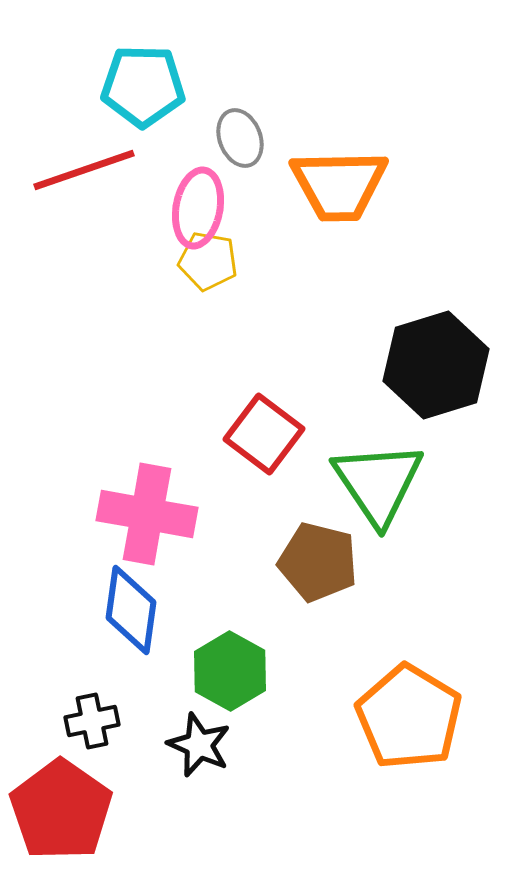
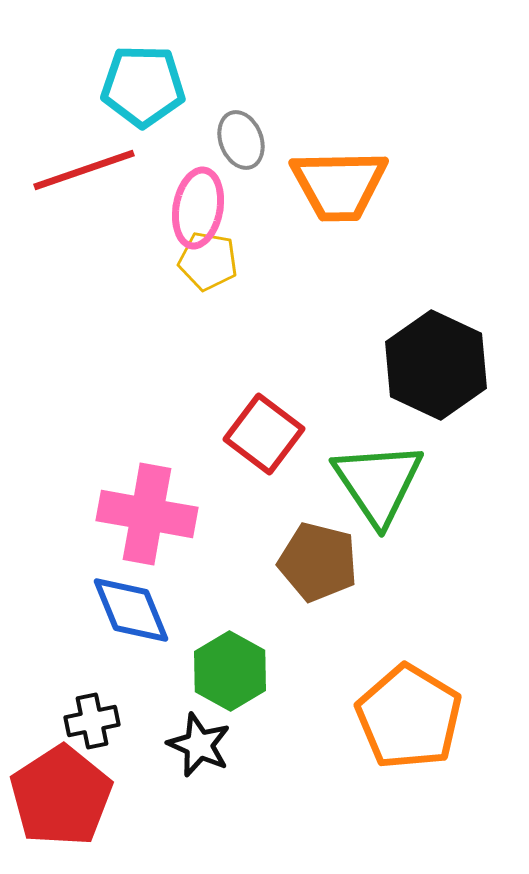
gray ellipse: moved 1 px right, 2 px down
black hexagon: rotated 18 degrees counterclockwise
blue diamond: rotated 30 degrees counterclockwise
red pentagon: moved 14 px up; rotated 4 degrees clockwise
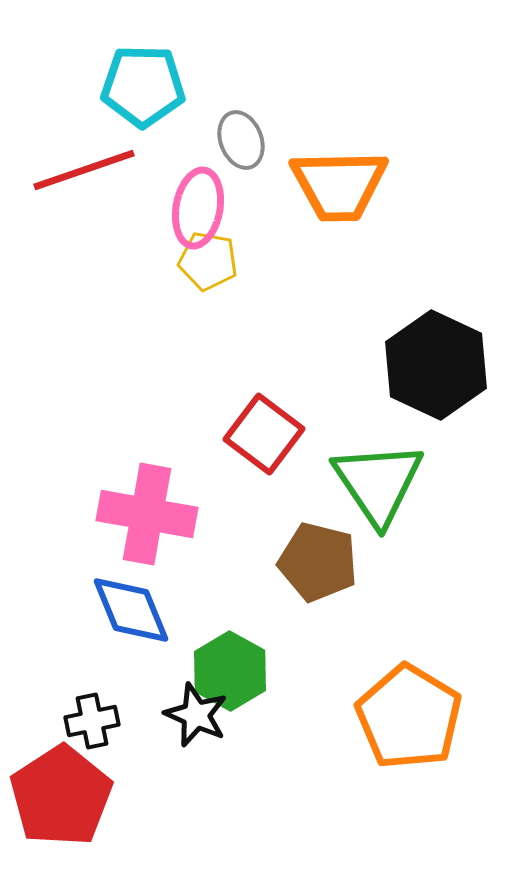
black star: moved 3 px left, 30 px up
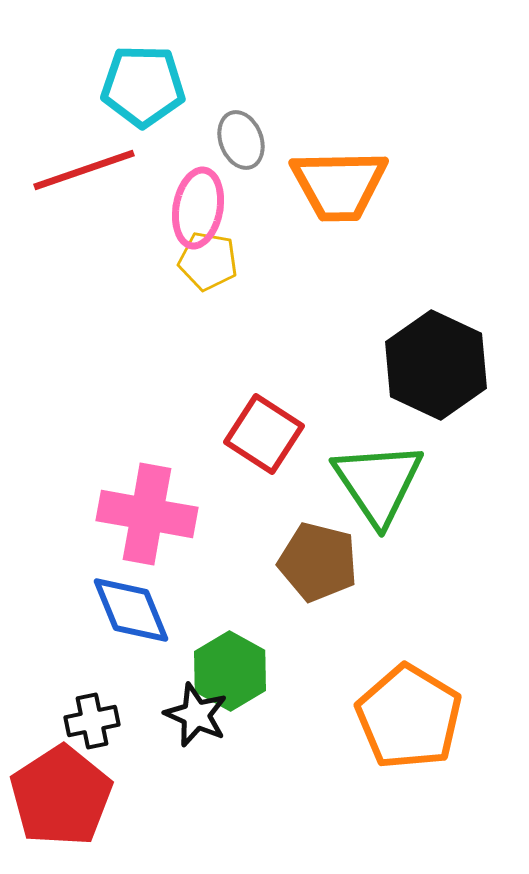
red square: rotated 4 degrees counterclockwise
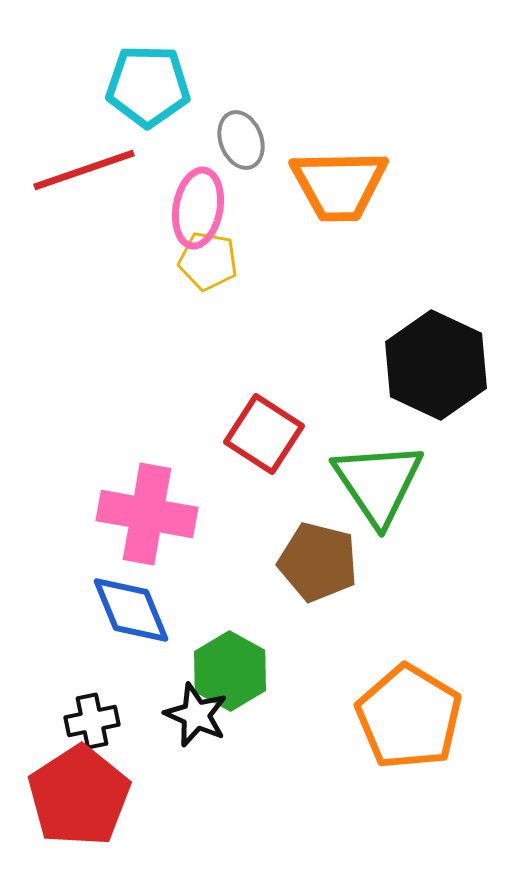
cyan pentagon: moved 5 px right
red pentagon: moved 18 px right
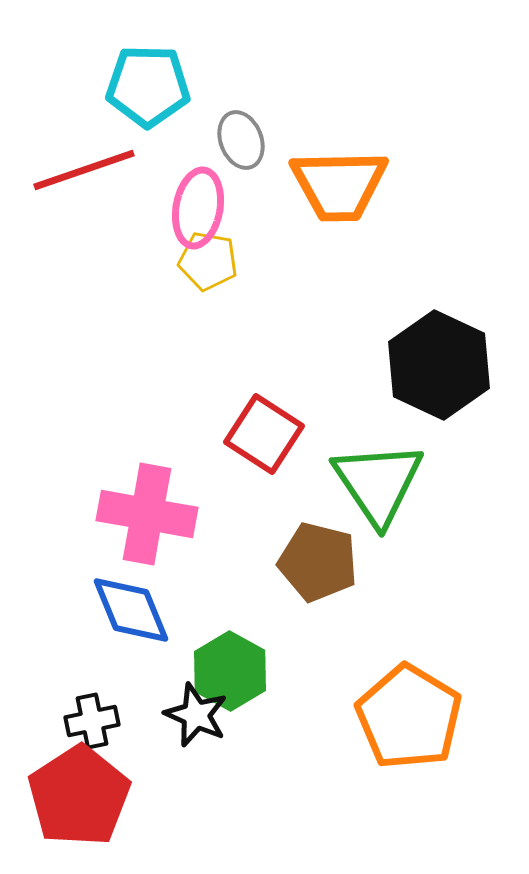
black hexagon: moved 3 px right
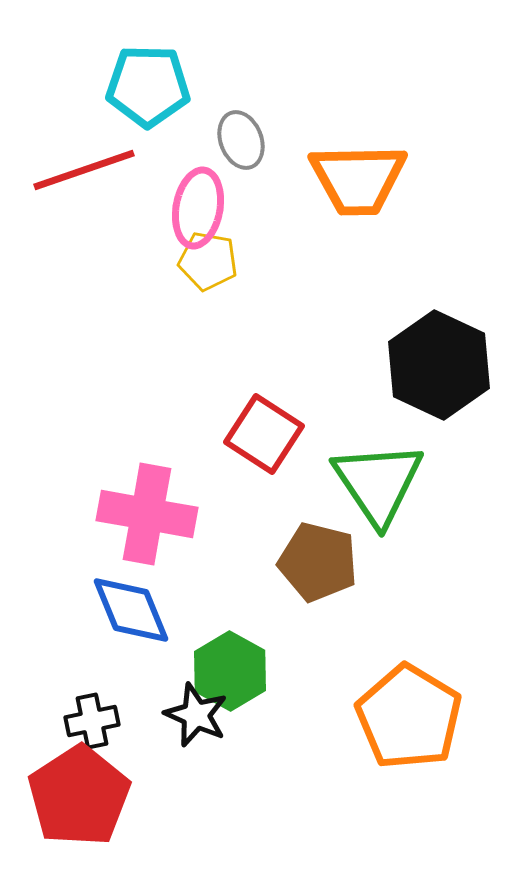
orange trapezoid: moved 19 px right, 6 px up
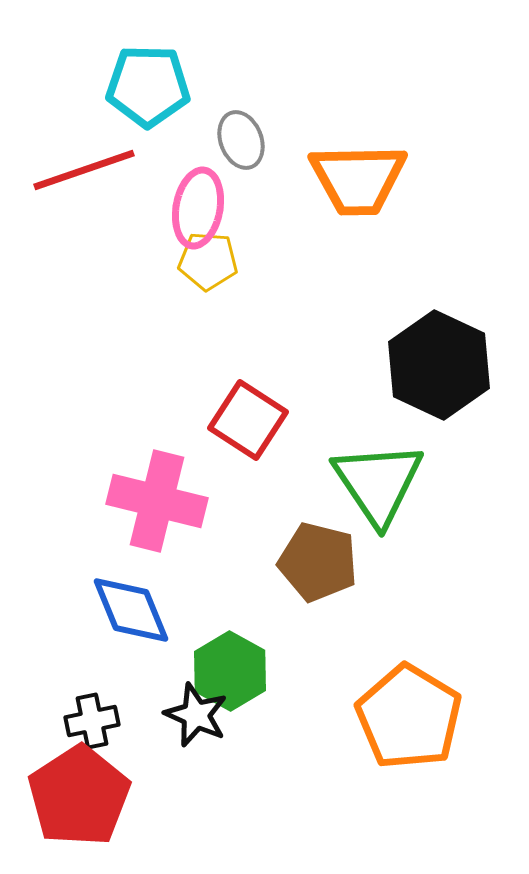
yellow pentagon: rotated 6 degrees counterclockwise
red square: moved 16 px left, 14 px up
pink cross: moved 10 px right, 13 px up; rotated 4 degrees clockwise
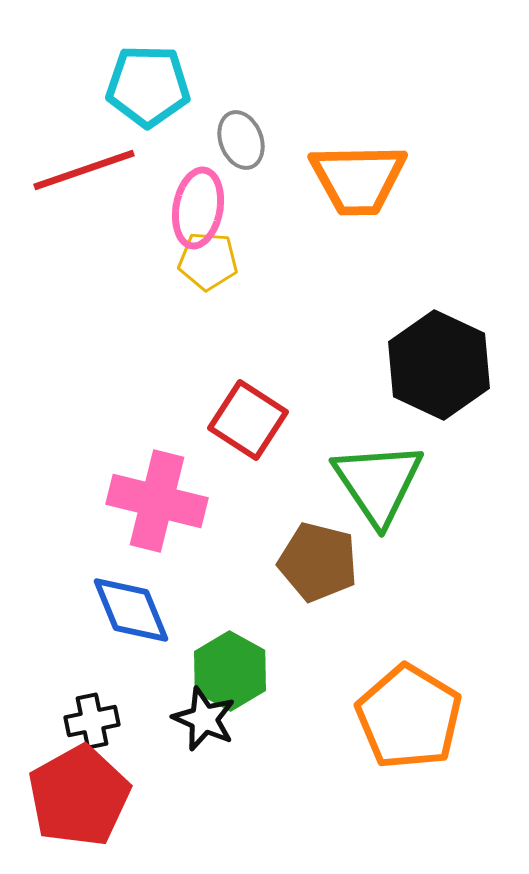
black star: moved 8 px right, 4 px down
red pentagon: rotated 4 degrees clockwise
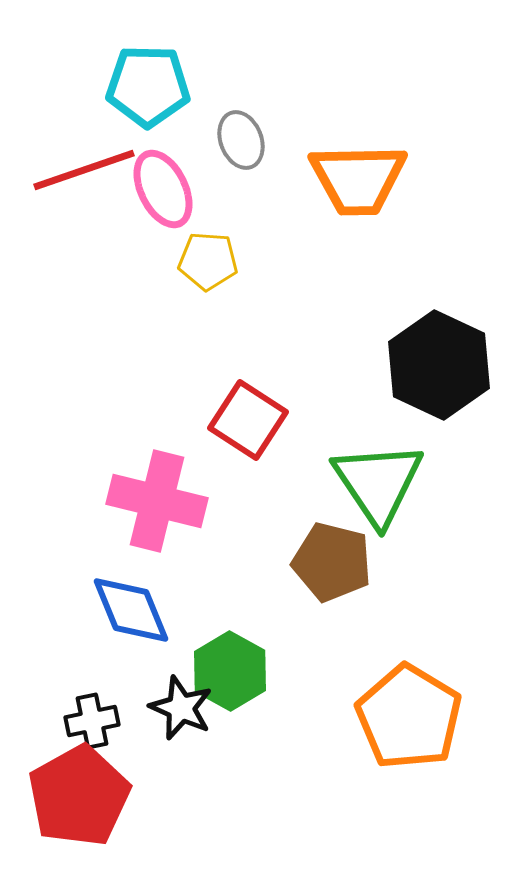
pink ellipse: moved 35 px left, 19 px up; rotated 36 degrees counterclockwise
brown pentagon: moved 14 px right
black star: moved 23 px left, 11 px up
